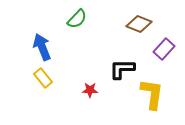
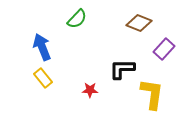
brown diamond: moved 1 px up
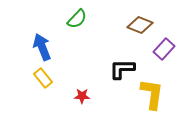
brown diamond: moved 1 px right, 2 px down
red star: moved 8 px left, 6 px down
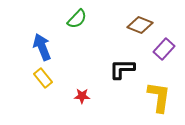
yellow L-shape: moved 7 px right, 3 px down
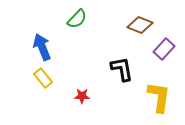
black L-shape: rotated 80 degrees clockwise
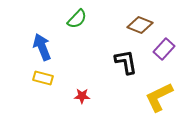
black L-shape: moved 4 px right, 7 px up
yellow rectangle: rotated 36 degrees counterclockwise
yellow L-shape: rotated 124 degrees counterclockwise
